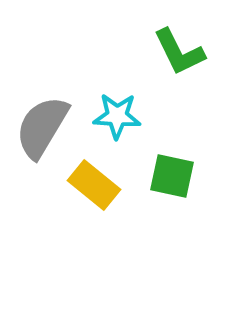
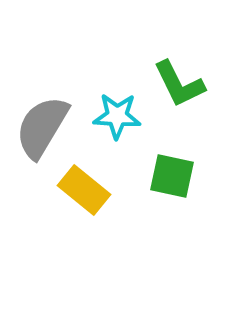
green L-shape: moved 32 px down
yellow rectangle: moved 10 px left, 5 px down
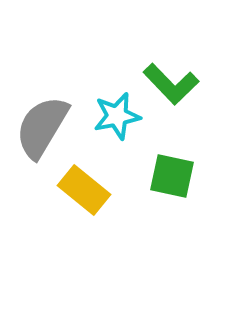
green L-shape: moved 8 px left; rotated 18 degrees counterclockwise
cyan star: rotated 15 degrees counterclockwise
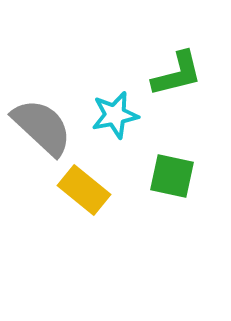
green L-shape: moved 6 px right, 10 px up; rotated 60 degrees counterclockwise
cyan star: moved 2 px left, 1 px up
gray semicircle: rotated 102 degrees clockwise
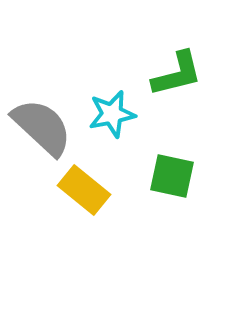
cyan star: moved 3 px left, 1 px up
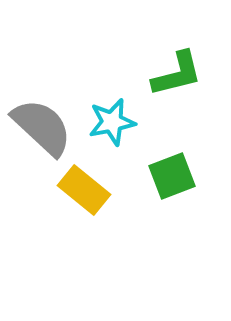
cyan star: moved 8 px down
green square: rotated 33 degrees counterclockwise
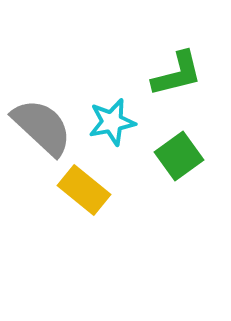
green square: moved 7 px right, 20 px up; rotated 15 degrees counterclockwise
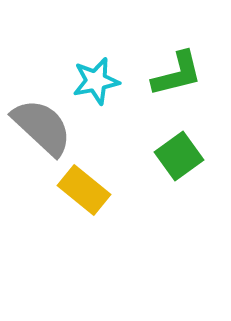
cyan star: moved 16 px left, 41 px up
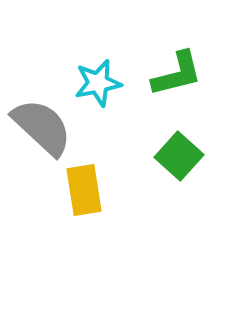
cyan star: moved 2 px right, 2 px down
green square: rotated 12 degrees counterclockwise
yellow rectangle: rotated 42 degrees clockwise
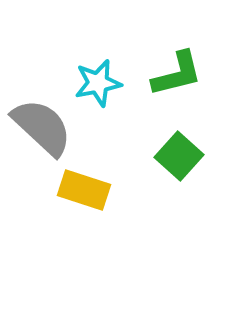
yellow rectangle: rotated 63 degrees counterclockwise
